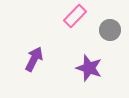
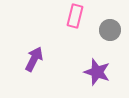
pink rectangle: rotated 30 degrees counterclockwise
purple star: moved 8 px right, 4 px down
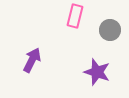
purple arrow: moved 2 px left, 1 px down
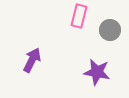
pink rectangle: moved 4 px right
purple star: rotated 8 degrees counterclockwise
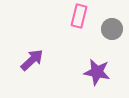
gray circle: moved 2 px right, 1 px up
purple arrow: rotated 20 degrees clockwise
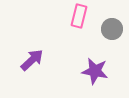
purple star: moved 2 px left, 1 px up
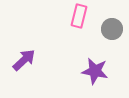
purple arrow: moved 8 px left
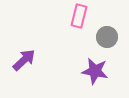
gray circle: moved 5 px left, 8 px down
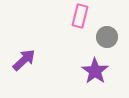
pink rectangle: moved 1 px right
purple star: rotated 24 degrees clockwise
